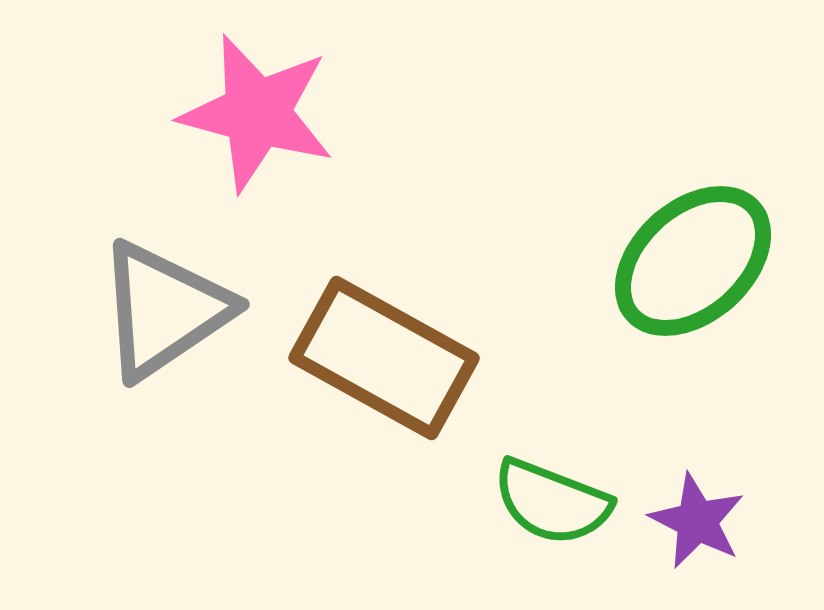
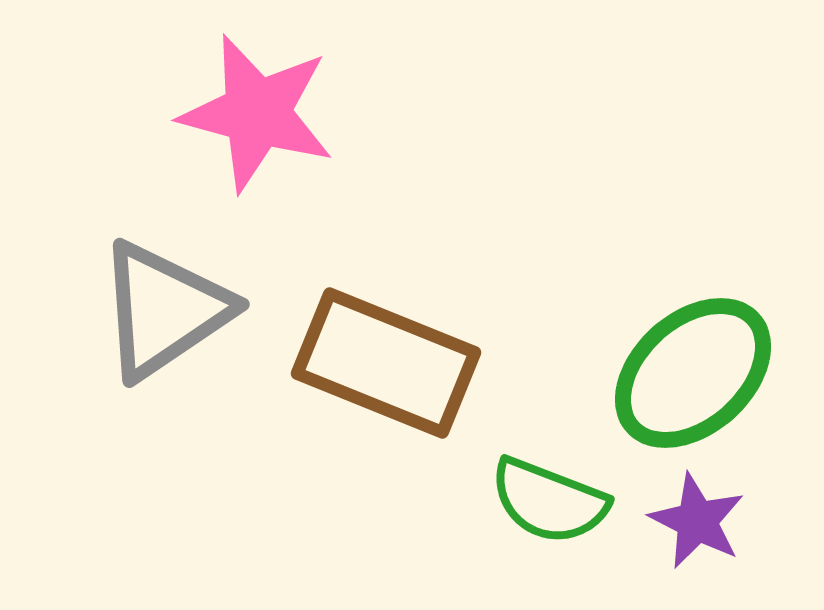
green ellipse: moved 112 px down
brown rectangle: moved 2 px right, 5 px down; rotated 7 degrees counterclockwise
green semicircle: moved 3 px left, 1 px up
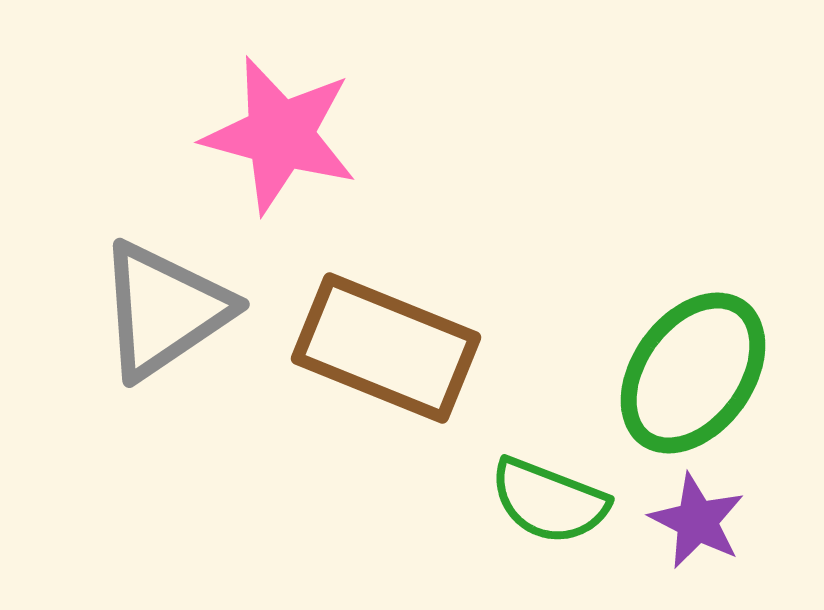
pink star: moved 23 px right, 22 px down
brown rectangle: moved 15 px up
green ellipse: rotated 12 degrees counterclockwise
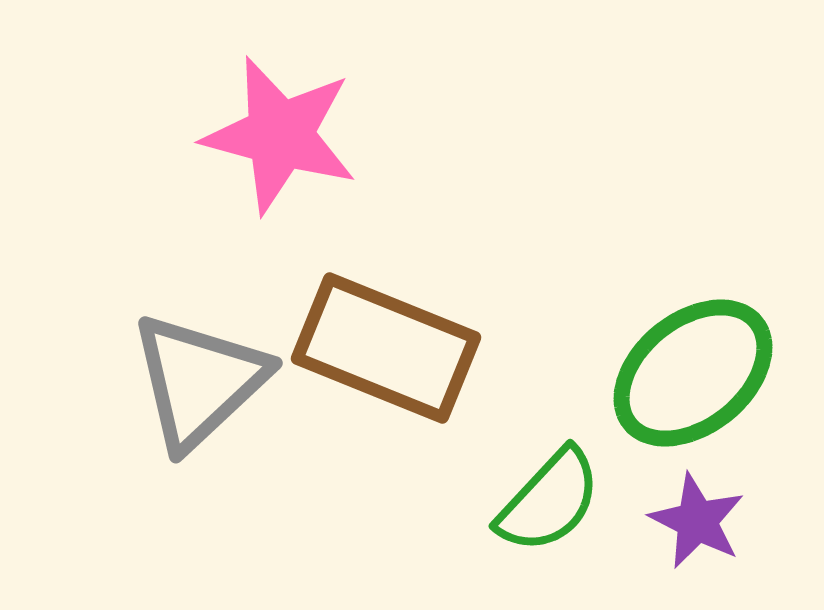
gray triangle: moved 35 px right, 71 px down; rotated 9 degrees counterclockwise
green ellipse: rotated 15 degrees clockwise
green semicircle: rotated 68 degrees counterclockwise
